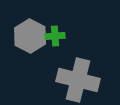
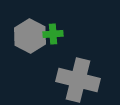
green cross: moved 2 px left, 2 px up
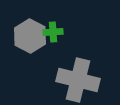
green cross: moved 2 px up
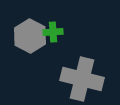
gray cross: moved 4 px right, 1 px up
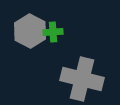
gray hexagon: moved 5 px up
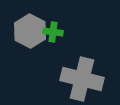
green cross: rotated 12 degrees clockwise
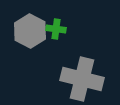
green cross: moved 3 px right, 3 px up
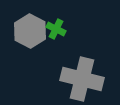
green cross: rotated 18 degrees clockwise
